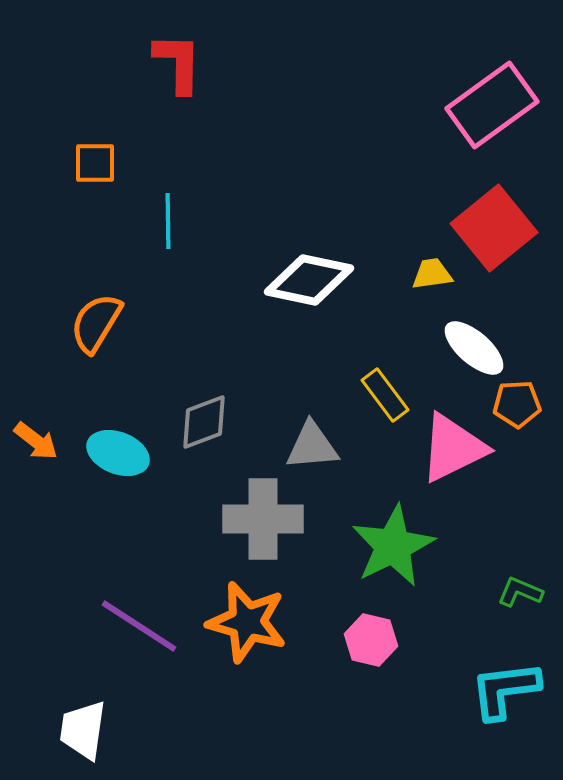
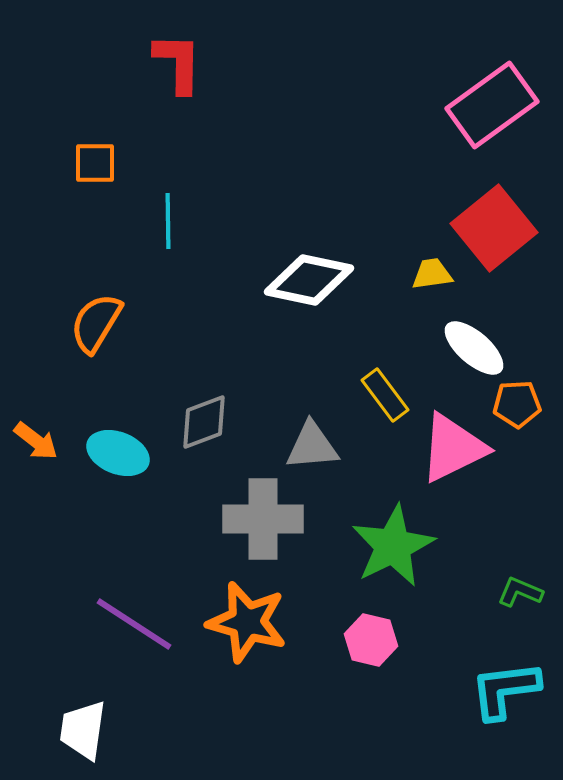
purple line: moved 5 px left, 2 px up
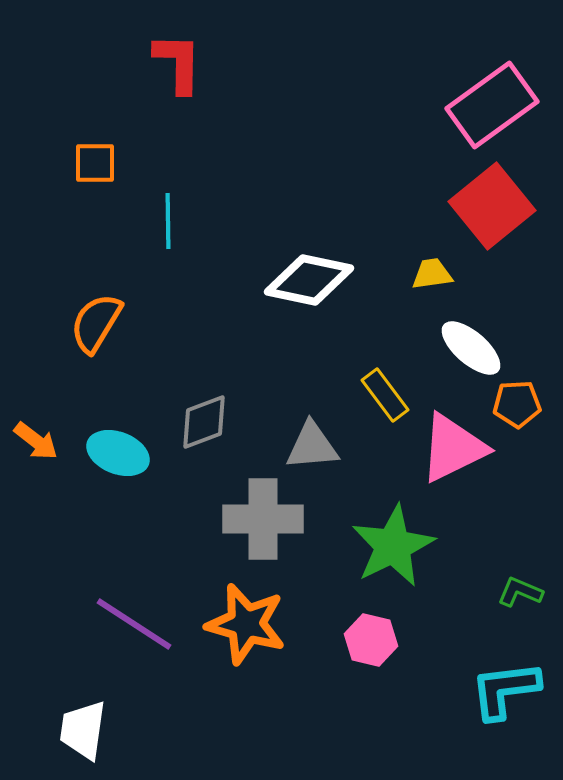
red square: moved 2 px left, 22 px up
white ellipse: moved 3 px left
orange star: moved 1 px left, 2 px down
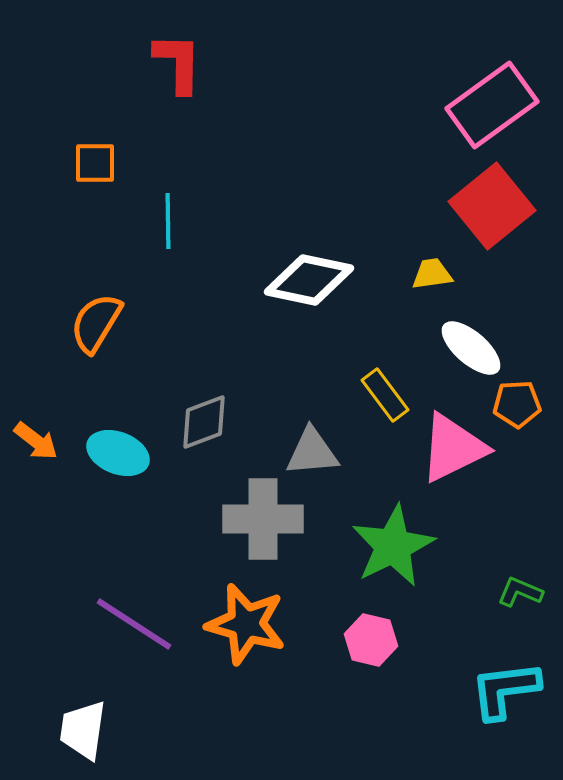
gray triangle: moved 6 px down
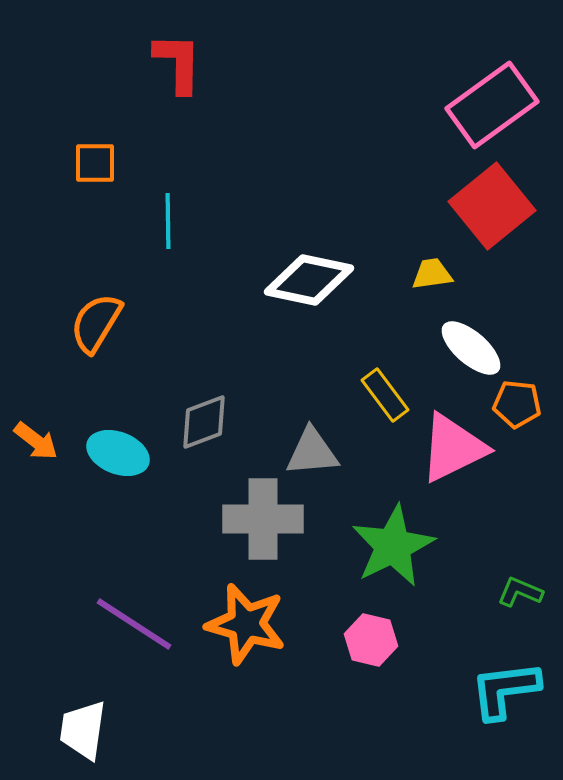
orange pentagon: rotated 9 degrees clockwise
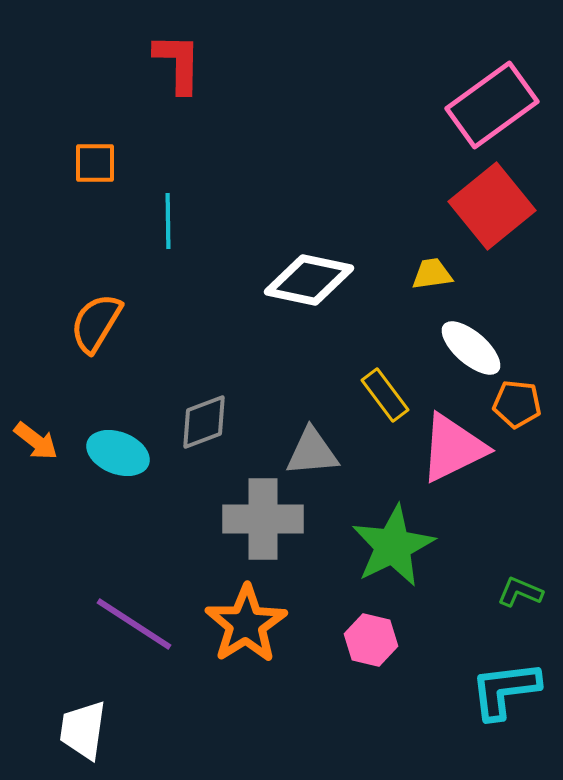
orange star: rotated 24 degrees clockwise
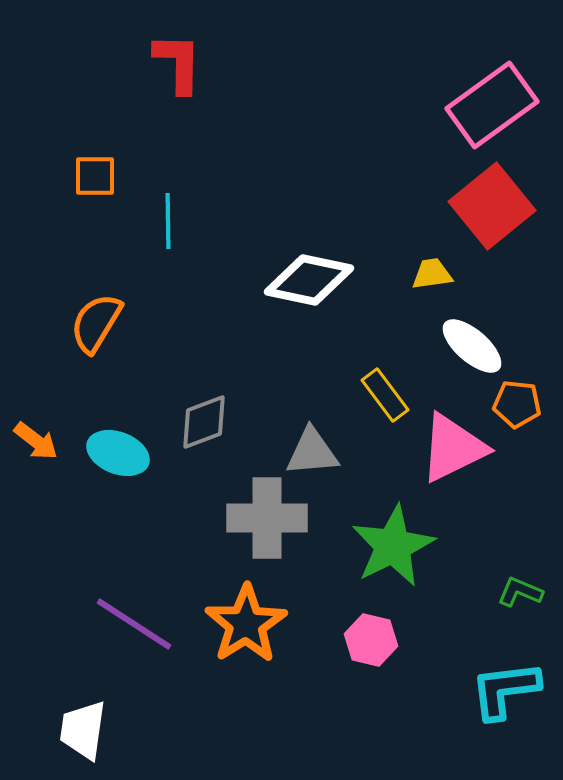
orange square: moved 13 px down
white ellipse: moved 1 px right, 2 px up
gray cross: moved 4 px right, 1 px up
